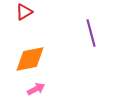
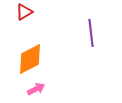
purple line: rotated 8 degrees clockwise
orange diamond: rotated 16 degrees counterclockwise
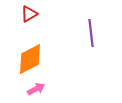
red triangle: moved 5 px right, 2 px down
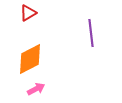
red triangle: moved 1 px left, 1 px up
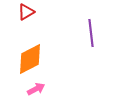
red triangle: moved 2 px left, 1 px up
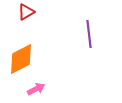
purple line: moved 2 px left, 1 px down
orange diamond: moved 9 px left
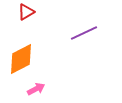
purple line: moved 5 px left, 1 px up; rotated 72 degrees clockwise
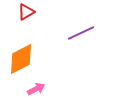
purple line: moved 3 px left
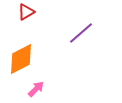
purple line: rotated 16 degrees counterclockwise
pink arrow: rotated 18 degrees counterclockwise
